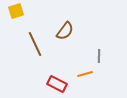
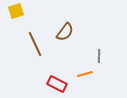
brown semicircle: moved 1 px down
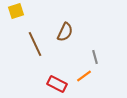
brown semicircle: rotated 12 degrees counterclockwise
gray line: moved 4 px left, 1 px down; rotated 16 degrees counterclockwise
orange line: moved 1 px left, 2 px down; rotated 21 degrees counterclockwise
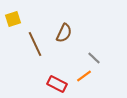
yellow square: moved 3 px left, 8 px down
brown semicircle: moved 1 px left, 1 px down
gray line: moved 1 px left, 1 px down; rotated 32 degrees counterclockwise
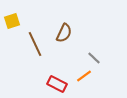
yellow square: moved 1 px left, 2 px down
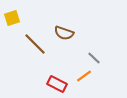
yellow square: moved 3 px up
brown semicircle: rotated 84 degrees clockwise
brown line: rotated 20 degrees counterclockwise
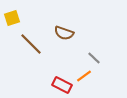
brown line: moved 4 px left
red rectangle: moved 5 px right, 1 px down
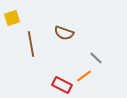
brown line: rotated 35 degrees clockwise
gray line: moved 2 px right
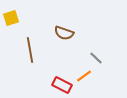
yellow square: moved 1 px left
brown line: moved 1 px left, 6 px down
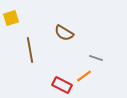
brown semicircle: rotated 12 degrees clockwise
gray line: rotated 24 degrees counterclockwise
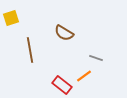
red rectangle: rotated 12 degrees clockwise
